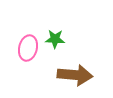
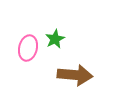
green star: rotated 30 degrees counterclockwise
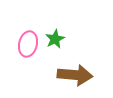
pink ellipse: moved 4 px up
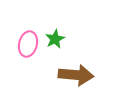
brown arrow: moved 1 px right
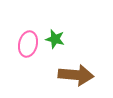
green star: rotated 30 degrees counterclockwise
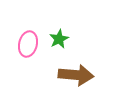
green star: moved 4 px right; rotated 30 degrees clockwise
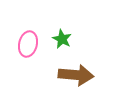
green star: moved 3 px right; rotated 18 degrees counterclockwise
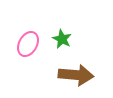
pink ellipse: rotated 15 degrees clockwise
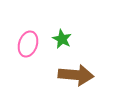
pink ellipse: rotated 10 degrees counterclockwise
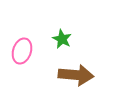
pink ellipse: moved 6 px left, 7 px down
